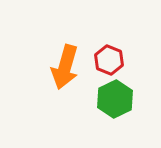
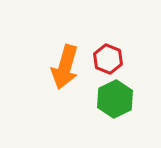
red hexagon: moved 1 px left, 1 px up
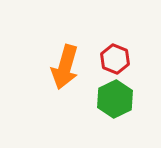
red hexagon: moved 7 px right
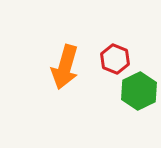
green hexagon: moved 24 px right, 8 px up
